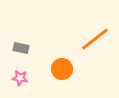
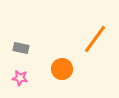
orange line: rotated 16 degrees counterclockwise
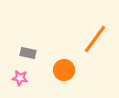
gray rectangle: moved 7 px right, 5 px down
orange circle: moved 2 px right, 1 px down
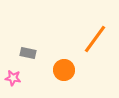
pink star: moved 7 px left
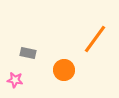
pink star: moved 2 px right, 2 px down
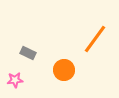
gray rectangle: rotated 14 degrees clockwise
pink star: rotated 14 degrees counterclockwise
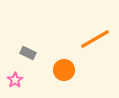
orange line: rotated 24 degrees clockwise
pink star: rotated 28 degrees counterclockwise
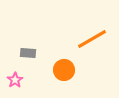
orange line: moved 3 px left
gray rectangle: rotated 21 degrees counterclockwise
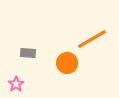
orange circle: moved 3 px right, 7 px up
pink star: moved 1 px right, 4 px down
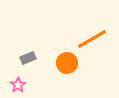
gray rectangle: moved 5 px down; rotated 28 degrees counterclockwise
pink star: moved 2 px right, 1 px down
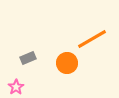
pink star: moved 2 px left, 2 px down
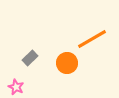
gray rectangle: moved 2 px right; rotated 21 degrees counterclockwise
pink star: rotated 14 degrees counterclockwise
